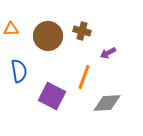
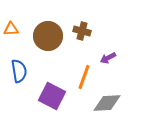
purple arrow: moved 5 px down
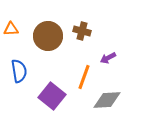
purple square: rotated 12 degrees clockwise
gray diamond: moved 3 px up
